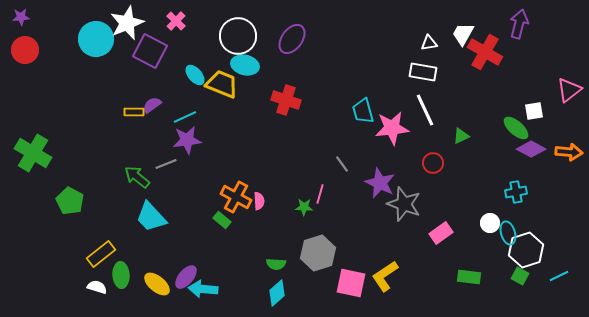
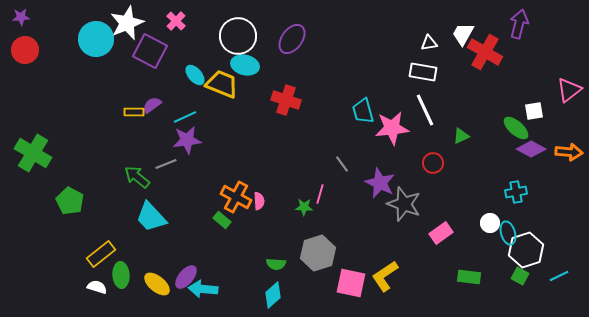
cyan diamond at (277, 293): moved 4 px left, 2 px down
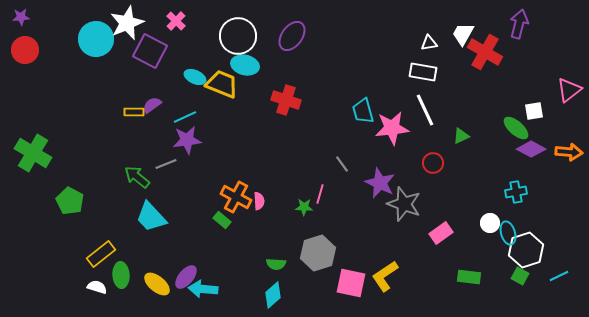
purple ellipse at (292, 39): moved 3 px up
cyan ellipse at (195, 75): moved 2 px down; rotated 25 degrees counterclockwise
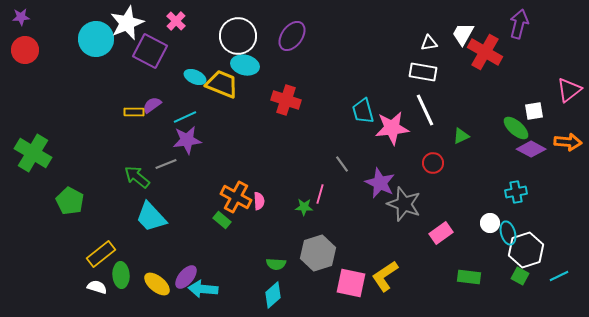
orange arrow at (569, 152): moved 1 px left, 10 px up
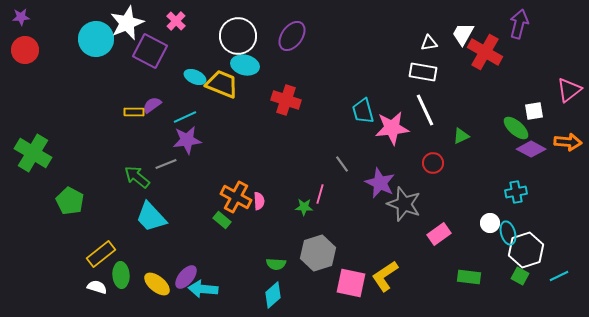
pink rectangle at (441, 233): moved 2 px left, 1 px down
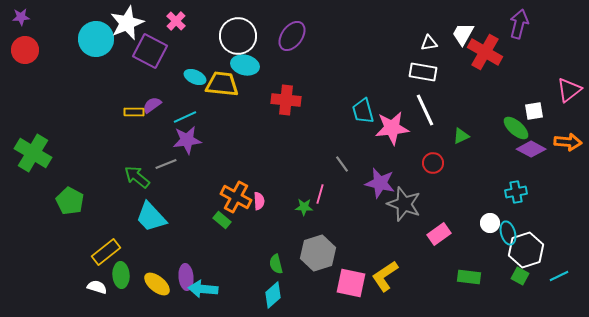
yellow trapezoid at (222, 84): rotated 16 degrees counterclockwise
red cross at (286, 100): rotated 12 degrees counterclockwise
purple star at (380, 183): rotated 12 degrees counterclockwise
yellow rectangle at (101, 254): moved 5 px right, 2 px up
green semicircle at (276, 264): rotated 72 degrees clockwise
purple ellipse at (186, 277): rotated 45 degrees counterclockwise
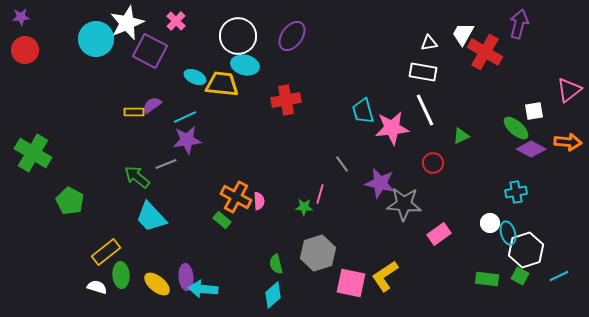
red cross at (286, 100): rotated 16 degrees counterclockwise
gray star at (404, 204): rotated 16 degrees counterclockwise
green rectangle at (469, 277): moved 18 px right, 2 px down
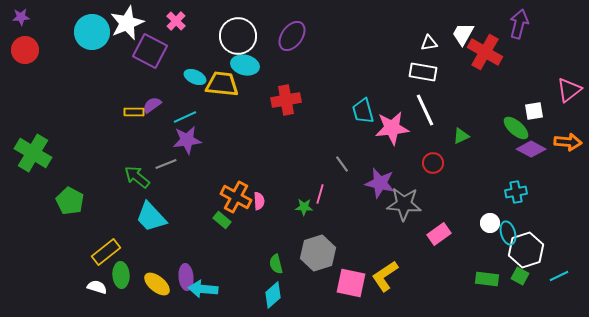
cyan circle at (96, 39): moved 4 px left, 7 px up
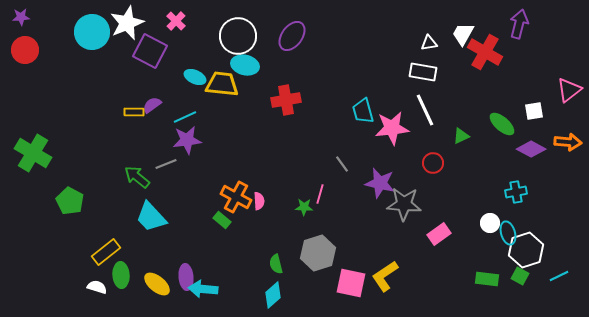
green ellipse at (516, 128): moved 14 px left, 4 px up
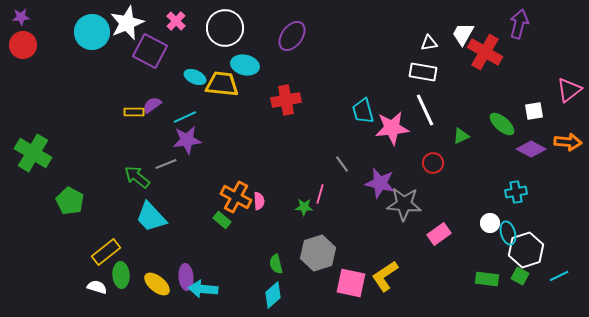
white circle at (238, 36): moved 13 px left, 8 px up
red circle at (25, 50): moved 2 px left, 5 px up
